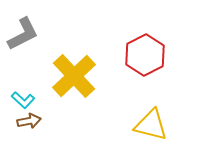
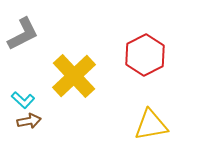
yellow triangle: rotated 24 degrees counterclockwise
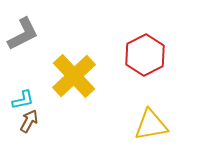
cyan L-shape: rotated 55 degrees counterclockwise
brown arrow: rotated 50 degrees counterclockwise
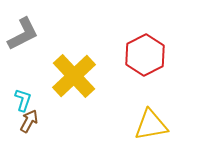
cyan L-shape: rotated 60 degrees counterclockwise
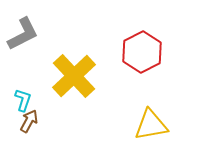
red hexagon: moved 3 px left, 3 px up
